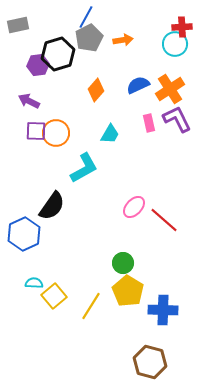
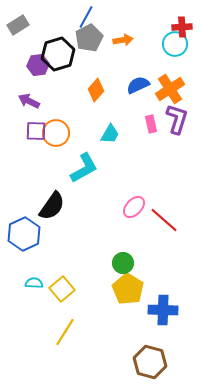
gray rectangle: rotated 20 degrees counterclockwise
purple L-shape: rotated 44 degrees clockwise
pink rectangle: moved 2 px right, 1 px down
yellow pentagon: moved 2 px up
yellow square: moved 8 px right, 7 px up
yellow line: moved 26 px left, 26 px down
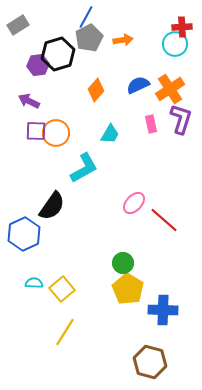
purple L-shape: moved 4 px right
pink ellipse: moved 4 px up
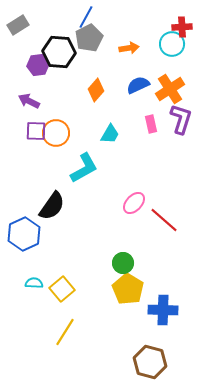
orange arrow: moved 6 px right, 8 px down
cyan circle: moved 3 px left
black hexagon: moved 1 px right, 2 px up; rotated 20 degrees clockwise
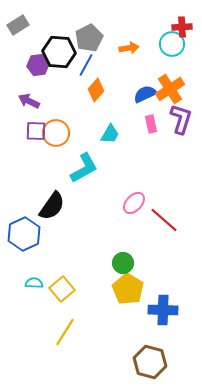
blue line: moved 48 px down
blue semicircle: moved 7 px right, 9 px down
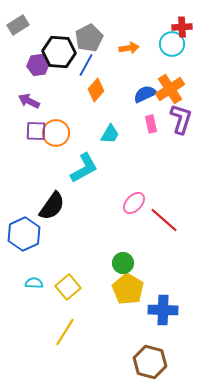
yellow square: moved 6 px right, 2 px up
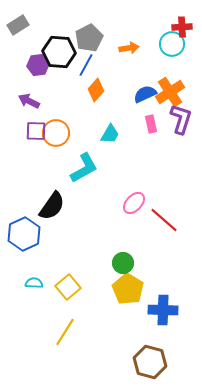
orange cross: moved 3 px down
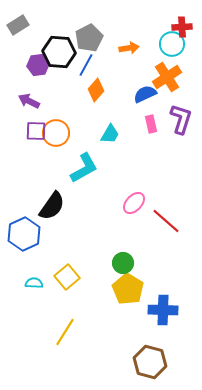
orange cross: moved 3 px left, 15 px up
red line: moved 2 px right, 1 px down
yellow square: moved 1 px left, 10 px up
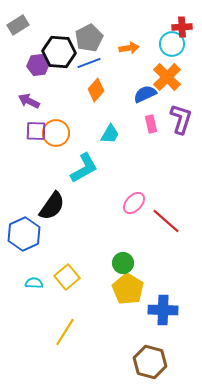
blue line: moved 3 px right, 2 px up; rotated 40 degrees clockwise
orange cross: rotated 12 degrees counterclockwise
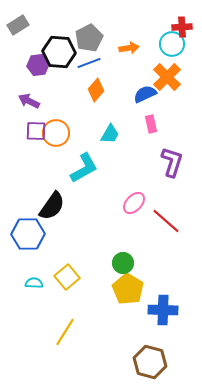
purple L-shape: moved 9 px left, 43 px down
blue hexagon: moved 4 px right; rotated 24 degrees clockwise
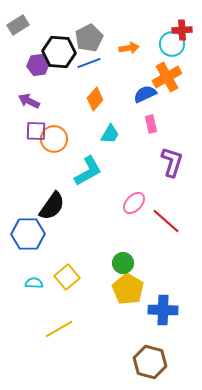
red cross: moved 3 px down
orange cross: rotated 16 degrees clockwise
orange diamond: moved 1 px left, 9 px down
orange circle: moved 2 px left, 6 px down
cyan L-shape: moved 4 px right, 3 px down
yellow line: moved 6 px left, 3 px up; rotated 28 degrees clockwise
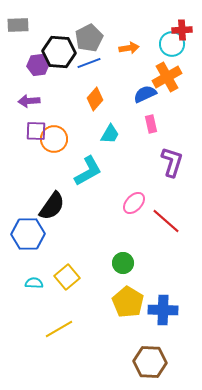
gray rectangle: rotated 30 degrees clockwise
purple arrow: rotated 30 degrees counterclockwise
yellow pentagon: moved 13 px down
brown hexagon: rotated 12 degrees counterclockwise
